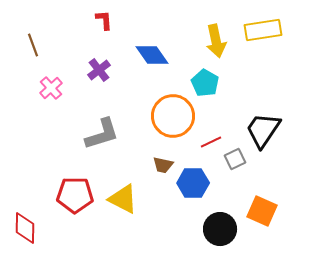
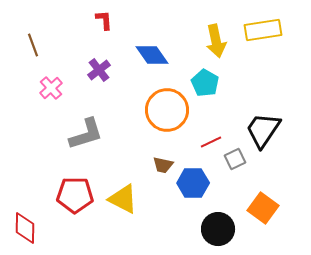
orange circle: moved 6 px left, 6 px up
gray L-shape: moved 16 px left
orange square: moved 1 px right, 3 px up; rotated 12 degrees clockwise
black circle: moved 2 px left
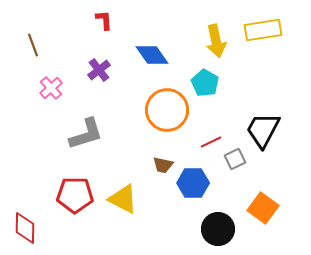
black trapezoid: rotated 6 degrees counterclockwise
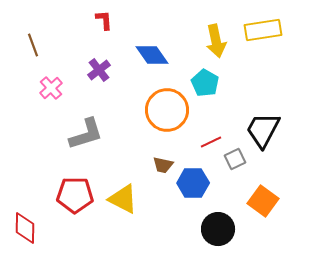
orange square: moved 7 px up
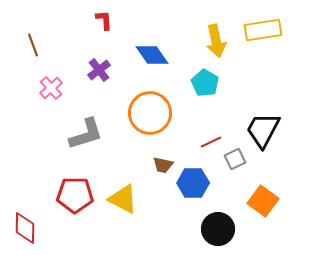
orange circle: moved 17 px left, 3 px down
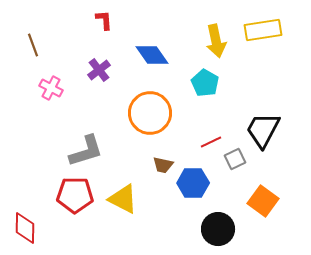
pink cross: rotated 20 degrees counterclockwise
gray L-shape: moved 17 px down
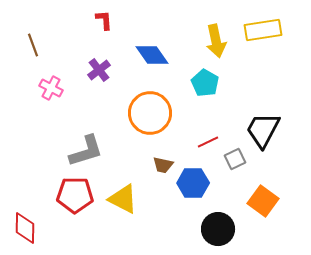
red line: moved 3 px left
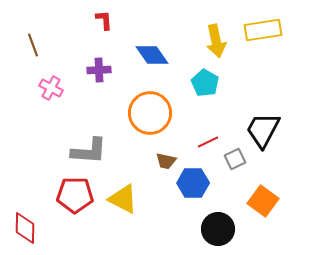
purple cross: rotated 35 degrees clockwise
gray L-shape: moved 3 px right; rotated 21 degrees clockwise
brown trapezoid: moved 3 px right, 4 px up
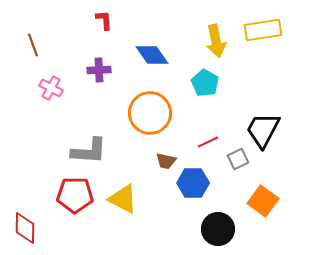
gray square: moved 3 px right
